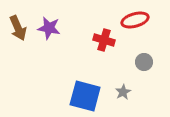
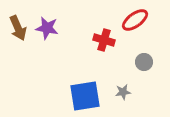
red ellipse: rotated 20 degrees counterclockwise
purple star: moved 2 px left
gray star: rotated 21 degrees clockwise
blue square: rotated 24 degrees counterclockwise
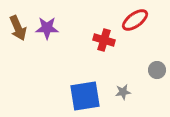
purple star: rotated 10 degrees counterclockwise
gray circle: moved 13 px right, 8 px down
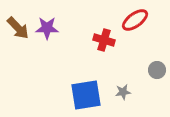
brown arrow: rotated 20 degrees counterclockwise
blue square: moved 1 px right, 1 px up
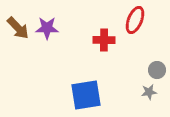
red ellipse: rotated 32 degrees counterclockwise
red cross: rotated 15 degrees counterclockwise
gray star: moved 26 px right
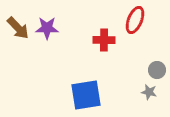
gray star: rotated 21 degrees clockwise
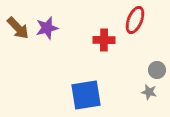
purple star: rotated 15 degrees counterclockwise
